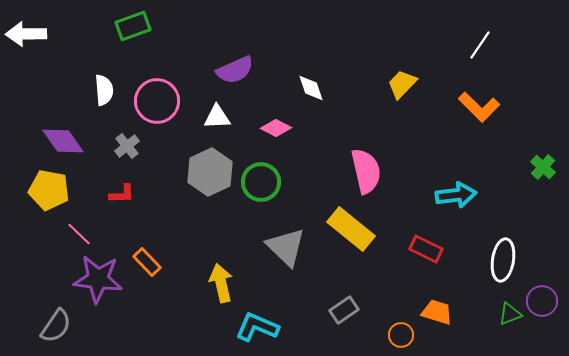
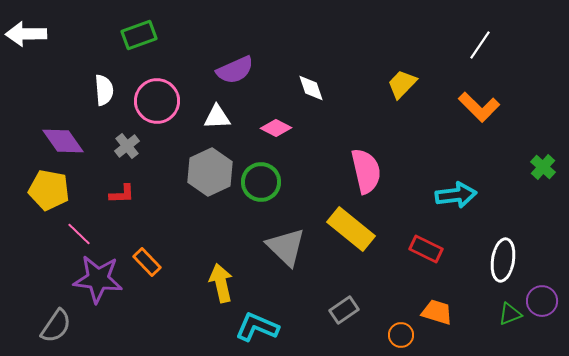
green rectangle: moved 6 px right, 9 px down
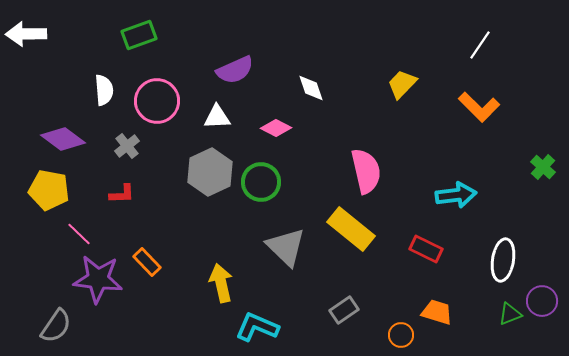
purple diamond: moved 2 px up; rotated 18 degrees counterclockwise
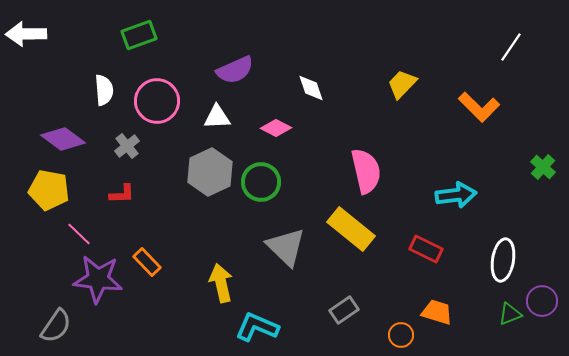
white line: moved 31 px right, 2 px down
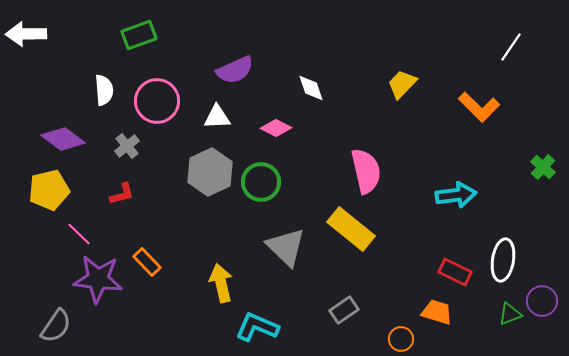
yellow pentagon: rotated 24 degrees counterclockwise
red L-shape: rotated 12 degrees counterclockwise
red rectangle: moved 29 px right, 23 px down
orange circle: moved 4 px down
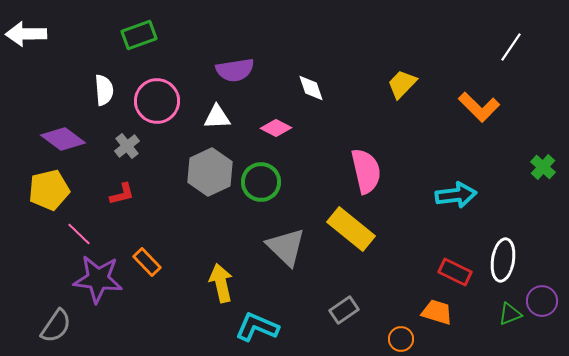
purple semicircle: rotated 15 degrees clockwise
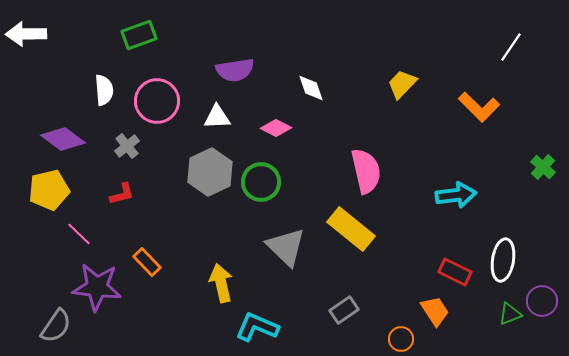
purple star: moved 1 px left, 8 px down
orange trapezoid: moved 2 px left, 1 px up; rotated 40 degrees clockwise
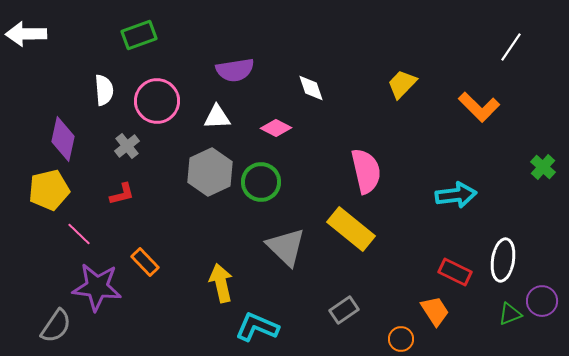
purple diamond: rotated 66 degrees clockwise
orange rectangle: moved 2 px left
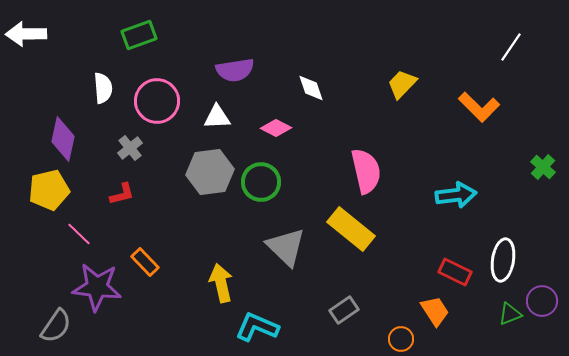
white semicircle: moved 1 px left, 2 px up
gray cross: moved 3 px right, 2 px down
gray hexagon: rotated 18 degrees clockwise
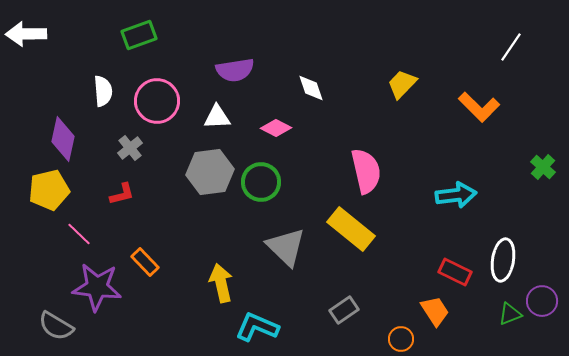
white semicircle: moved 3 px down
gray semicircle: rotated 87 degrees clockwise
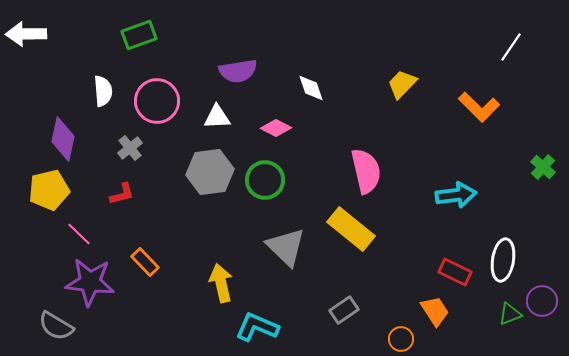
purple semicircle: moved 3 px right, 1 px down
green circle: moved 4 px right, 2 px up
purple star: moved 7 px left, 5 px up
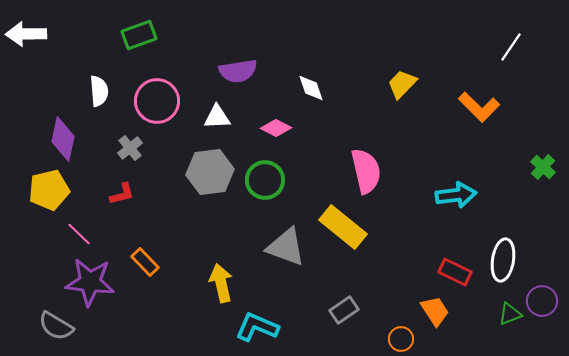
white semicircle: moved 4 px left
yellow rectangle: moved 8 px left, 2 px up
gray triangle: rotated 24 degrees counterclockwise
